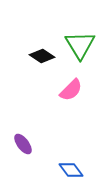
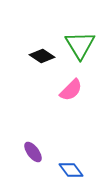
purple ellipse: moved 10 px right, 8 px down
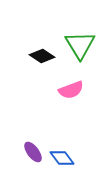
pink semicircle: rotated 25 degrees clockwise
blue diamond: moved 9 px left, 12 px up
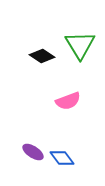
pink semicircle: moved 3 px left, 11 px down
purple ellipse: rotated 20 degrees counterclockwise
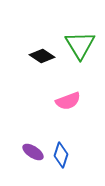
blue diamond: moved 1 px left, 3 px up; rotated 55 degrees clockwise
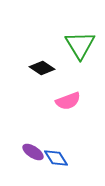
black diamond: moved 12 px down
blue diamond: moved 5 px left, 3 px down; rotated 50 degrees counterclockwise
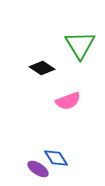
purple ellipse: moved 5 px right, 17 px down
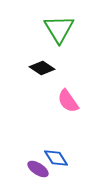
green triangle: moved 21 px left, 16 px up
pink semicircle: rotated 75 degrees clockwise
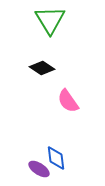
green triangle: moved 9 px left, 9 px up
blue diamond: rotated 25 degrees clockwise
purple ellipse: moved 1 px right
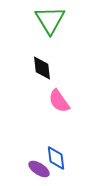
black diamond: rotated 50 degrees clockwise
pink semicircle: moved 9 px left
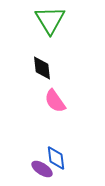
pink semicircle: moved 4 px left
purple ellipse: moved 3 px right
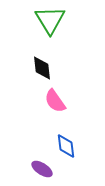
blue diamond: moved 10 px right, 12 px up
